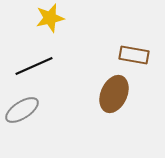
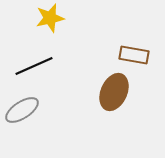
brown ellipse: moved 2 px up
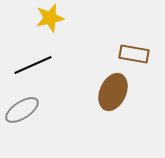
brown rectangle: moved 1 px up
black line: moved 1 px left, 1 px up
brown ellipse: moved 1 px left
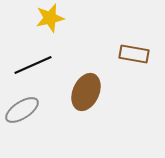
brown ellipse: moved 27 px left
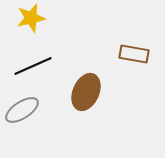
yellow star: moved 19 px left
black line: moved 1 px down
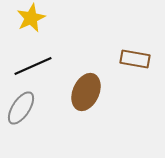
yellow star: rotated 12 degrees counterclockwise
brown rectangle: moved 1 px right, 5 px down
gray ellipse: moved 1 px left, 2 px up; rotated 24 degrees counterclockwise
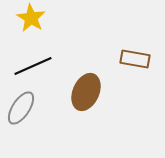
yellow star: rotated 16 degrees counterclockwise
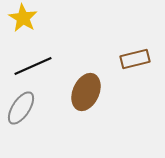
yellow star: moved 8 px left
brown rectangle: rotated 24 degrees counterclockwise
